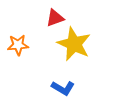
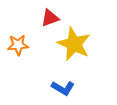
red triangle: moved 5 px left
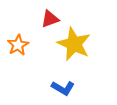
red triangle: moved 1 px down
orange star: rotated 25 degrees counterclockwise
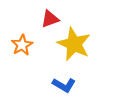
orange star: moved 4 px right
blue L-shape: moved 1 px right, 3 px up
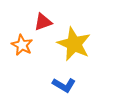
red triangle: moved 7 px left, 3 px down
orange star: rotated 15 degrees counterclockwise
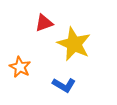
red triangle: moved 1 px right, 1 px down
orange star: moved 2 px left, 22 px down
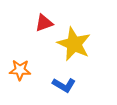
orange star: moved 3 px down; rotated 25 degrees counterclockwise
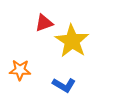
yellow star: moved 2 px left, 3 px up; rotated 8 degrees clockwise
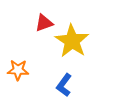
orange star: moved 2 px left
blue L-shape: rotated 95 degrees clockwise
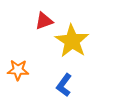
red triangle: moved 2 px up
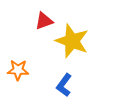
yellow star: rotated 12 degrees counterclockwise
